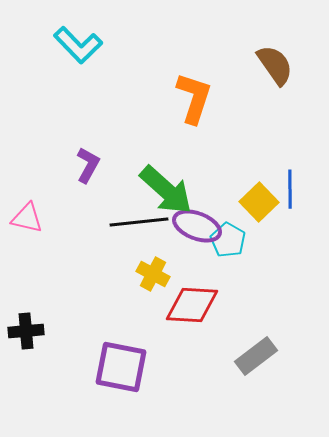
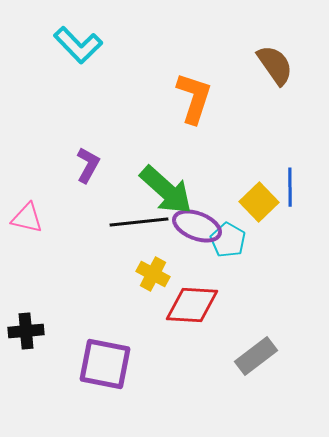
blue line: moved 2 px up
purple square: moved 16 px left, 3 px up
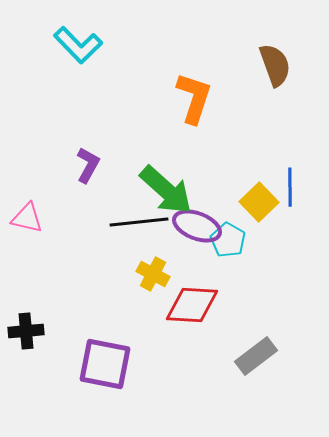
brown semicircle: rotated 15 degrees clockwise
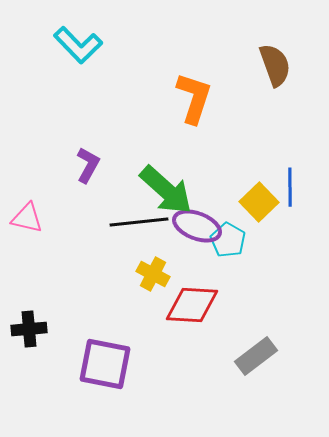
black cross: moved 3 px right, 2 px up
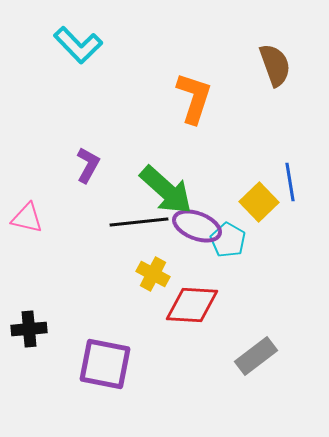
blue line: moved 5 px up; rotated 9 degrees counterclockwise
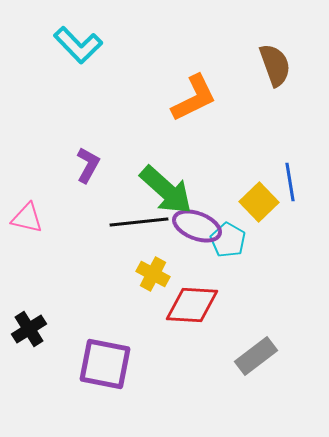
orange L-shape: rotated 46 degrees clockwise
black cross: rotated 28 degrees counterclockwise
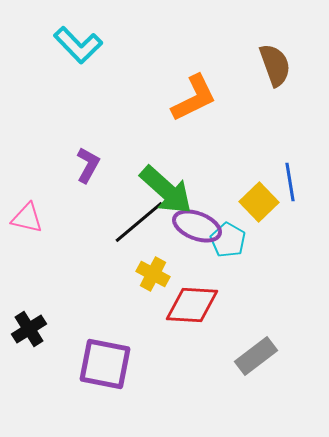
black line: rotated 34 degrees counterclockwise
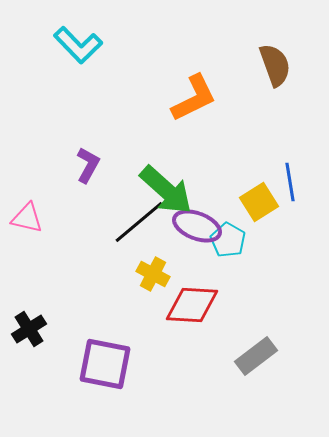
yellow square: rotated 12 degrees clockwise
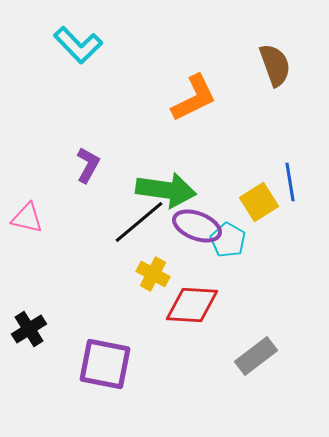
green arrow: rotated 34 degrees counterclockwise
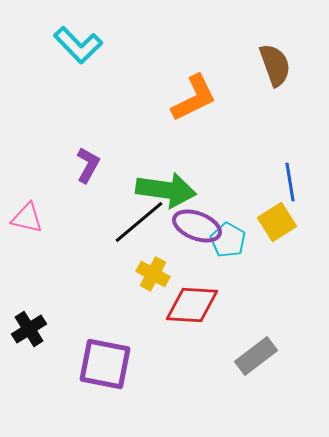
yellow square: moved 18 px right, 20 px down
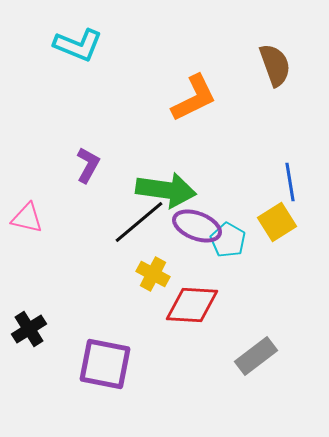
cyan L-shape: rotated 24 degrees counterclockwise
